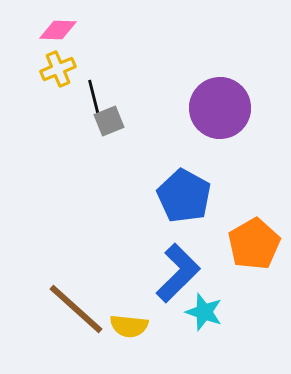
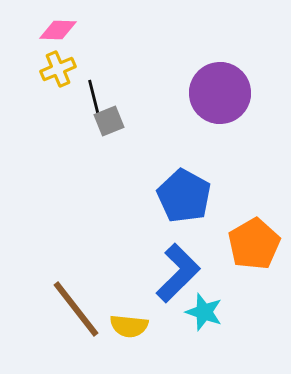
purple circle: moved 15 px up
brown line: rotated 10 degrees clockwise
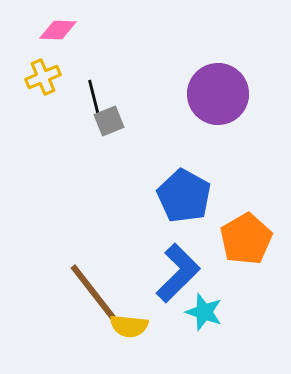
yellow cross: moved 15 px left, 8 px down
purple circle: moved 2 px left, 1 px down
orange pentagon: moved 8 px left, 5 px up
brown line: moved 17 px right, 17 px up
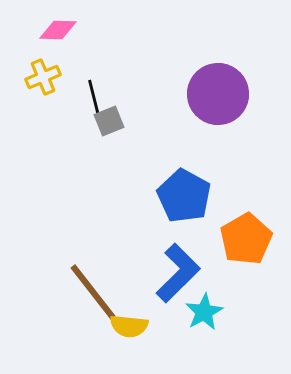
cyan star: rotated 24 degrees clockwise
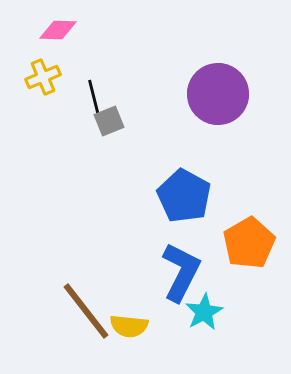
orange pentagon: moved 3 px right, 4 px down
blue L-shape: moved 3 px right, 1 px up; rotated 18 degrees counterclockwise
brown line: moved 7 px left, 19 px down
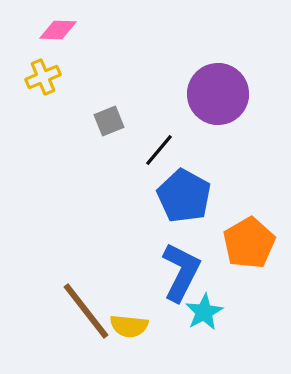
black line: moved 65 px right, 52 px down; rotated 54 degrees clockwise
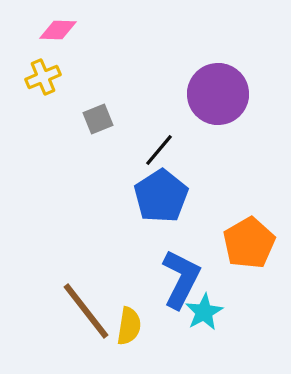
gray square: moved 11 px left, 2 px up
blue pentagon: moved 23 px left; rotated 10 degrees clockwise
blue L-shape: moved 7 px down
yellow semicircle: rotated 87 degrees counterclockwise
